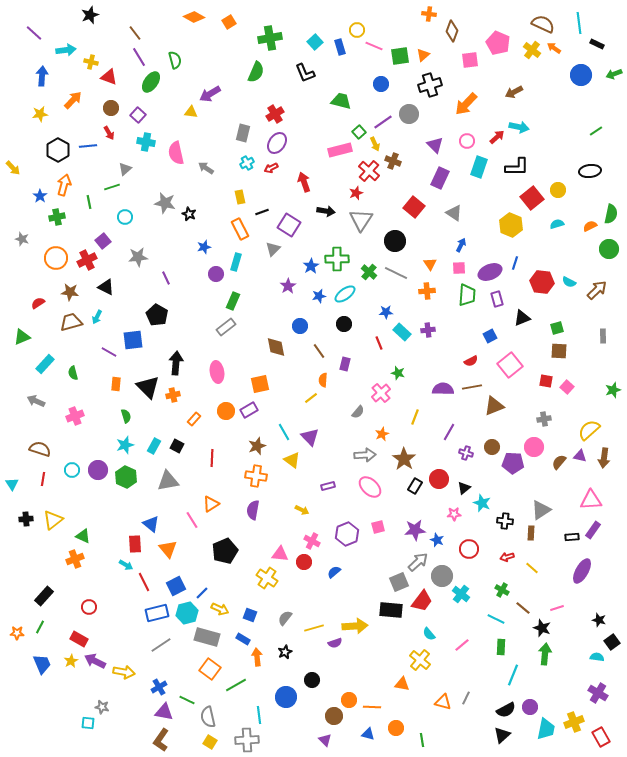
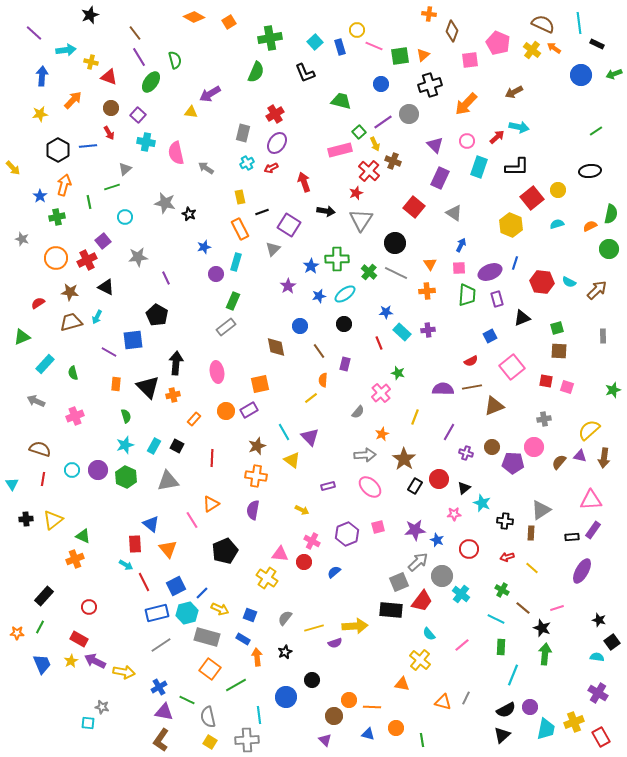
black circle at (395, 241): moved 2 px down
pink square at (510, 365): moved 2 px right, 2 px down
pink square at (567, 387): rotated 24 degrees counterclockwise
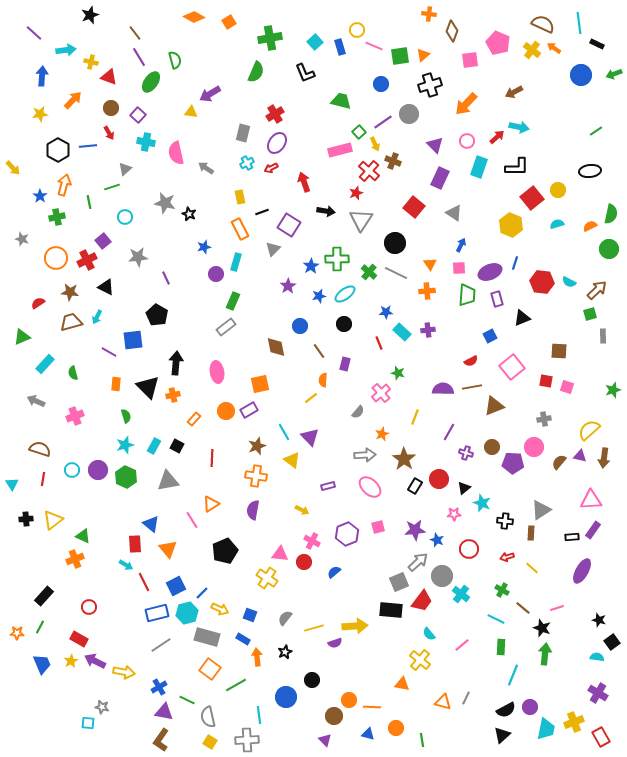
green square at (557, 328): moved 33 px right, 14 px up
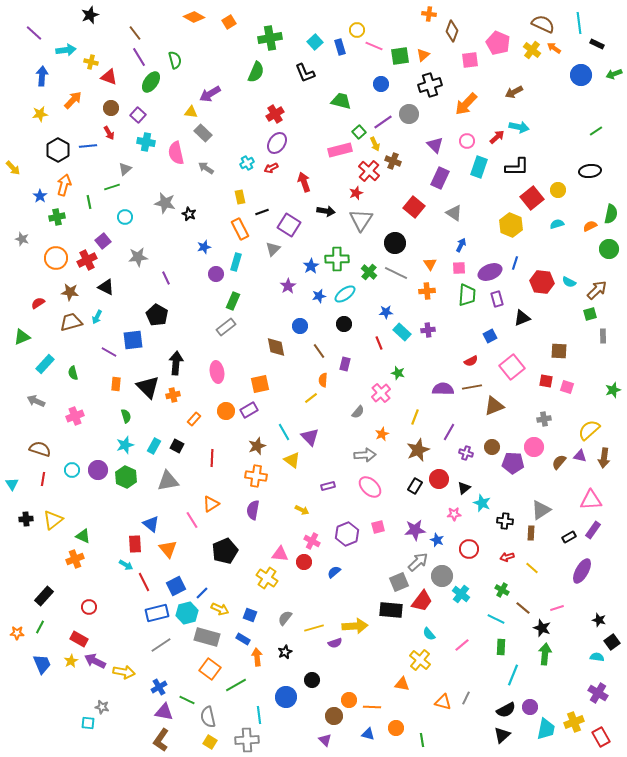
gray rectangle at (243, 133): moved 40 px left; rotated 60 degrees counterclockwise
brown star at (404, 459): moved 14 px right, 9 px up; rotated 15 degrees clockwise
black rectangle at (572, 537): moved 3 px left; rotated 24 degrees counterclockwise
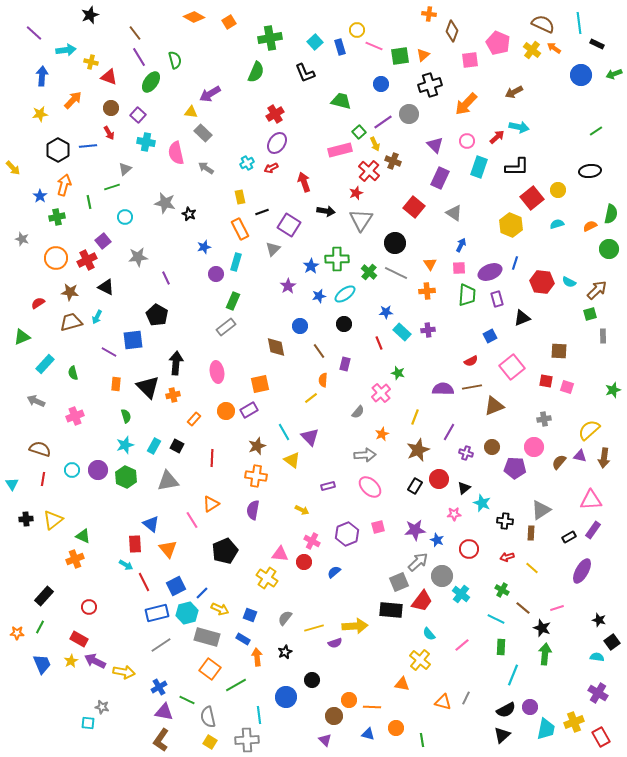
purple pentagon at (513, 463): moved 2 px right, 5 px down
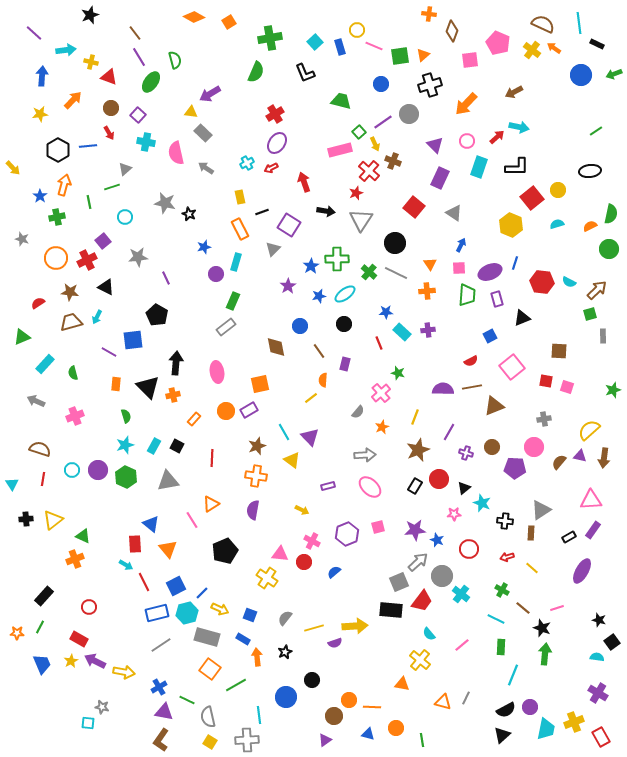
orange star at (382, 434): moved 7 px up
purple triangle at (325, 740): rotated 40 degrees clockwise
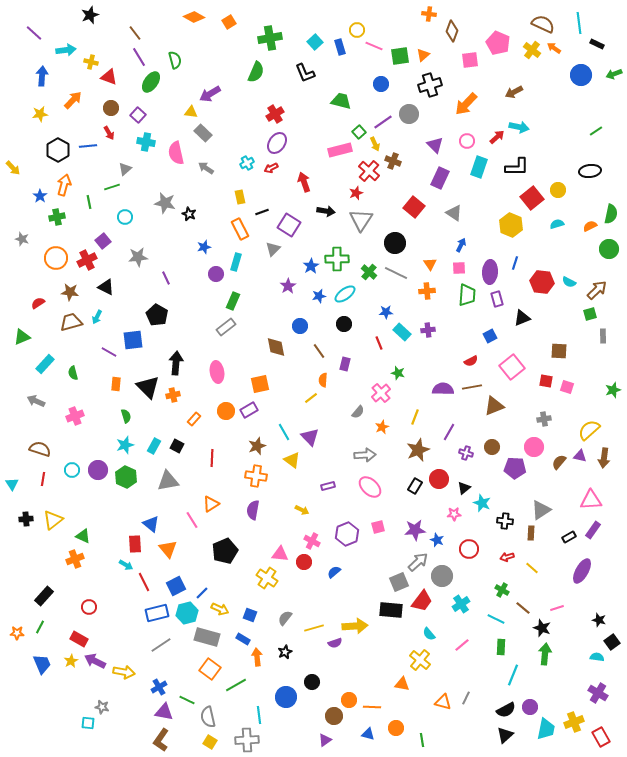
purple ellipse at (490, 272): rotated 65 degrees counterclockwise
cyan cross at (461, 594): moved 10 px down; rotated 18 degrees clockwise
black circle at (312, 680): moved 2 px down
black triangle at (502, 735): moved 3 px right
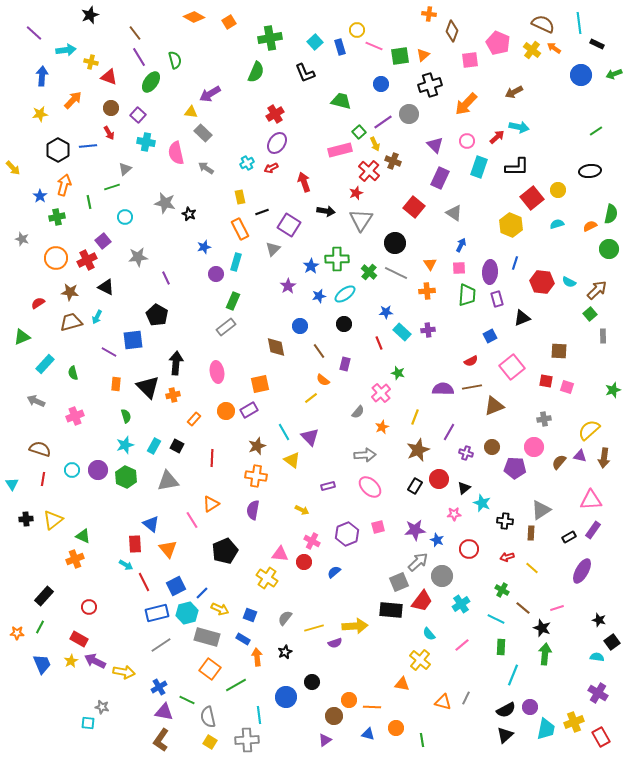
green square at (590, 314): rotated 24 degrees counterclockwise
orange semicircle at (323, 380): rotated 56 degrees counterclockwise
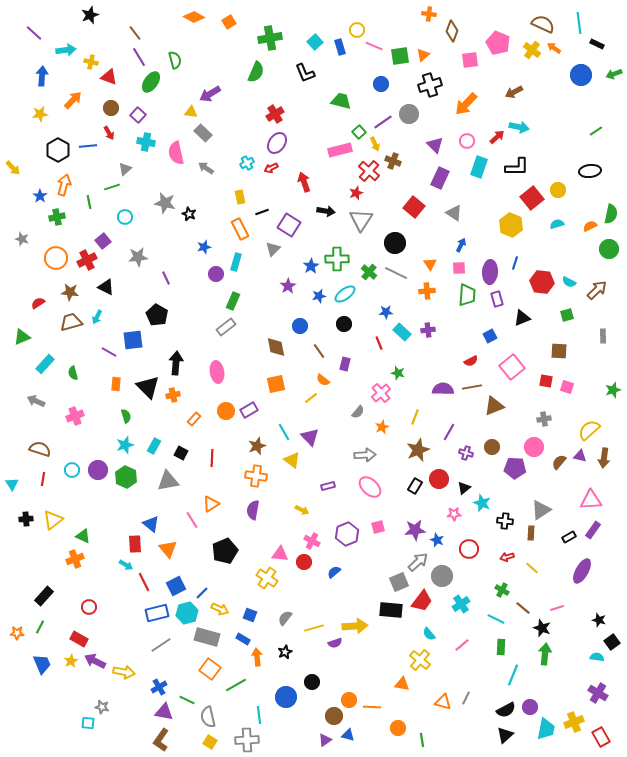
green square at (590, 314): moved 23 px left, 1 px down; rotated 24 degrees clockwise
orange square at (260, 384): moved 16 px right
black square at (177, 446): moved 4 px right, 7 px down
orange circle at (396, 728): moved 2 px right
blue triangle at (368, 734): moved 20 px left, 1 px down
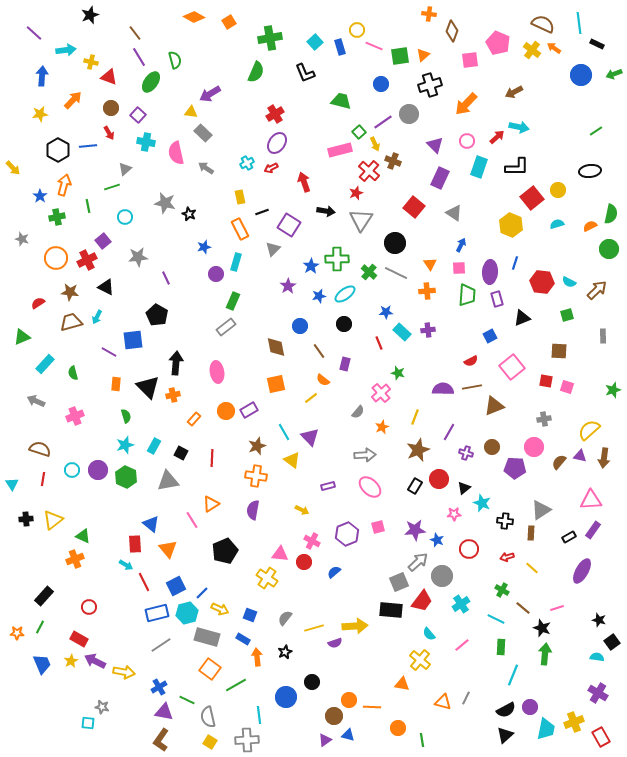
green line at (89, 202): moved 1 px left, 4 px down
